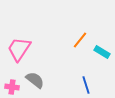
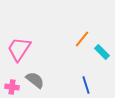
orange line: moved 2 px right, 1 px up
cyan rectangle: rotated 14 degrees clockwise
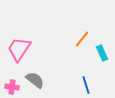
cyan rectangle: moved 1 px down; rotated 21 degrees clockwise
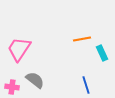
orange line: rotated 42 degrees clockwise
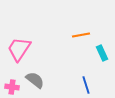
orange line: moved 1 px left, 4 px up
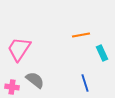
blue line: moved 1 px left, 2 px up
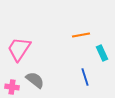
blue line: moved 6 px up
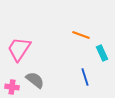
orange line: rotated 30 degrees clockwise
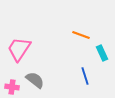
blue line: moved 1 px up
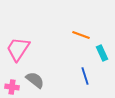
pink trapezoid: moved 1 px left
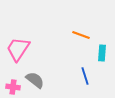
cyan rectangle: rotated 28 degrees clockwise
pink cross: moved 1 px right
